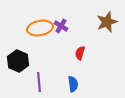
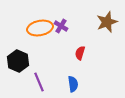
purple line: rotated 18 degrees counterclockwise
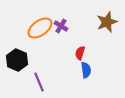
orange ellipse: rotated 25 degrees counterclockwise
black hexagon: moved 1 px left, 1 px up
blue semicircle: moved 13 px right, 14 px up
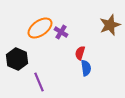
brown star: moved 3 px right, 3 px down
purple cross: moved 6 px down
black hexagon: moved 1 px up
blue semicircle: moved 2 px up
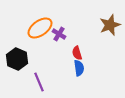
purple cross: moved 2 px left, 2 px down
red semicircle: moved 3 px left; rotated 32 degrees counterclockwise
blue semicircle: moved 7 px left
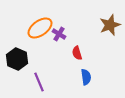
blue semicircle: moved 7 px right, 9 px down
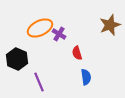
orange ellipse: rotated 10 degrees clockwise
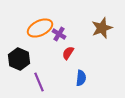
brown star: moved 8 px left, 3 px down
red semicircle: moved 9 px left; rotated 48 degrees clockwise
black hexagon: moved 2 px right
blue semicircle: moved 5 px left, 1 px down; rotated 14 degrees clockwise
